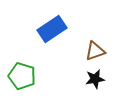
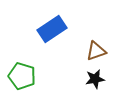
brown triangle: moved 1 px right
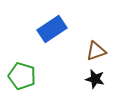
black star: rotated 24 degrees clockwise
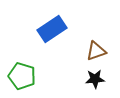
black star: rotated 18 degrees counterclockwise
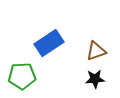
blue rectangle: moved 3 px left, 14 px down
green pentagon: rotated 20 degrees counterclockwise
